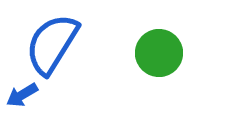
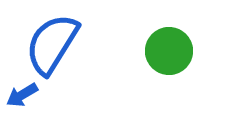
green circle: moved 10 px right, 2 px up
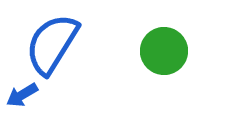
green circle: moved 5 px left
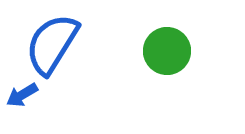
green circle: moved 3 px right
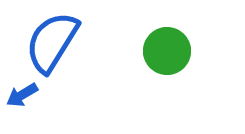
blue semicircle: moved 2 px up
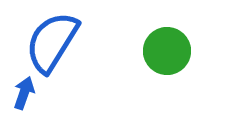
blue arrow: moved 2 px right, 2 px up; rotated 140 degrees clockwise
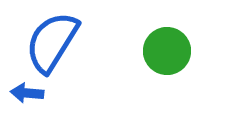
blue arrow: moved 3 px right; rotated 104 degrees counterclockwise
